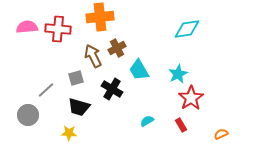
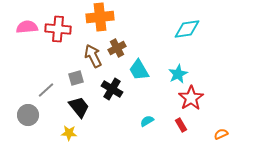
black trapezoid: rotated 145 degrees counterclockwise
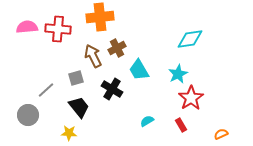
cyan diamond: moved 3 px right, 10 px down
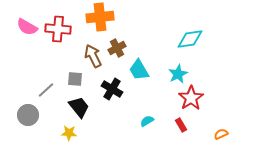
pink semicircle: rotated 145 degrees counterclockwise
gray square: moved 1 px left, 1 px down; rotated 21 degrees clockwise
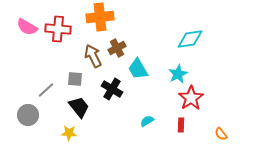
cyan trapezoid: moved 1 px left, 1 px up
red rectangle: rotated 32 degrees clockwise
orange semicircle: rotated 104 degrees counterclockwise
